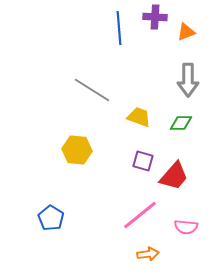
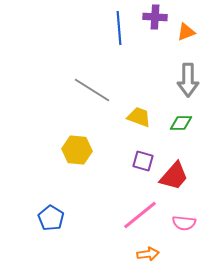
pink semicircle: moved 2 px left, 4 px up
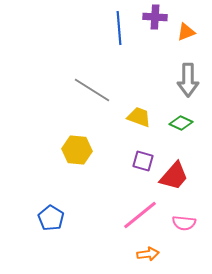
green diamond: rotated 25 degrees clockwise
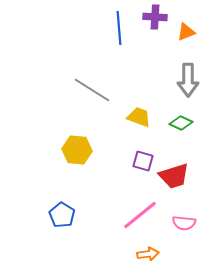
red trapezoid: rotated 32 degrees clockwise
blue pentagon: moved 11 px right, 3 px up
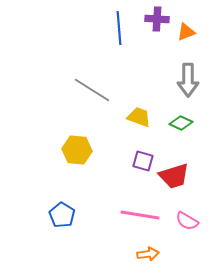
purple cross: moved 2 px right, 2 px down
pink line: rotated 48 degrees clockwise
pink semicircle: moved 3 px right, 2 px up; rotated 25 degrees clockwise
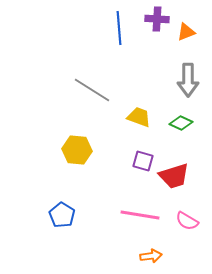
orange arrow: moved 3 px right, 2 px down
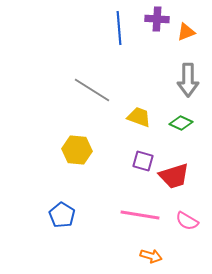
orange arrow: rotated 25 degrees clockwise
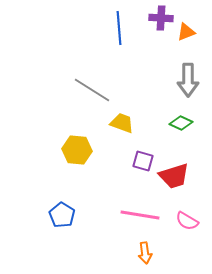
purple cross: moved 4 px right, 1 px up
yellow trapezoid: moved 17 px left, 6 px down
orange arrow: moved 6 px left, 3 px up; rotated 65 degrees clockwise
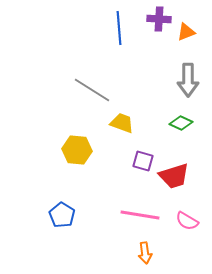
purple cross: moved 2 px left, 1 px down
